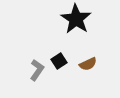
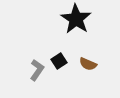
brown semicircle: rotated 48 degrees clockwise
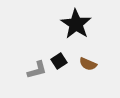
black star: moved 5 px down
gray L-shape: rotated 40 degrees clockwise
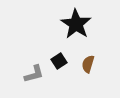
brown semicircle: rotated 84 degrees clockwise
gray L-shape: moved 3 px left, 4 px down
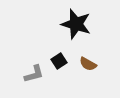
black star: rotated 16 degrees counterclockwise
brown semicircle: rotated 78 degrees counterclockwise
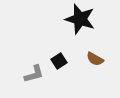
black star: moved 4 px right, 5 px up
brown semicircle: moved 7 px right, 5 px up
